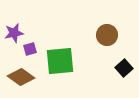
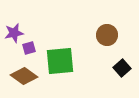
purple square: moved 1 px left, 1 px up
black square: moved 2 px left
brown diamond: moved 3 px right, 1 px up
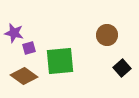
purple star: rotated 24 degrees clockwise
